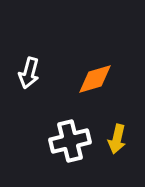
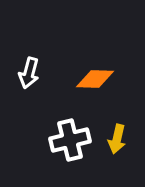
orange diamond: rotated 18 degrees clockwise
white cross: moved 1 px up
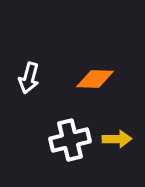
white arrow: moved 5 px down
yellow arrow: rotated 104 degrees counterclockwise
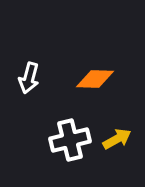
yellow arrow: rotated 28 degrees counterclockwise
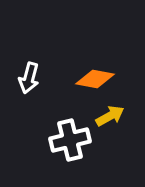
orange diamond: rotated 9 degrees clockwise
yellow arrow: moved 7 px left, 23 px up
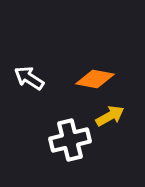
white arrow: rotated 108 degrees clockwise
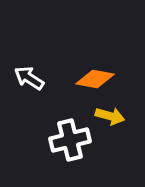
yellow arrow: rotated 44 degrees clockwise
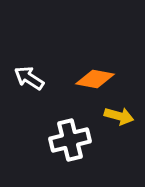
yellow arrow: moved 9 px right
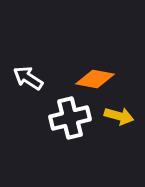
white arrow: moved 1 px left
white cross: moved 22 px up
